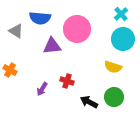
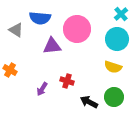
gray triangle: moved 1 px up
cyan circle: moved 6 px left
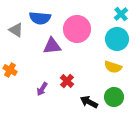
red cross: rotated 24 degrees clockwise
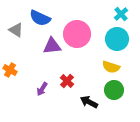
blue semicircle: rotated 20 degrees clockwise
pink circle: moved 5 px down
yellow semicircle: moved 2 px left
green circle: moved 7 px up
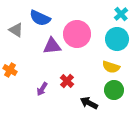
black arrow: moved 1 px down
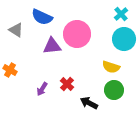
blue semicircle: moved 2 px right, 1 px up
cyan circle: moved 7 px right
red cross: moved 3 px down
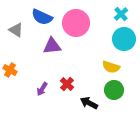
pink circle: moved 1 px left, 11 px up
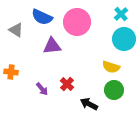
pink circle: moved 1 px right, 1 px up
orange cross: moved 1 px right, 2 px down; rotated 24 degrees counterclockwise
purple arrow: rotated 72 degrees counterclockwise
black arrow: moved 1 px down
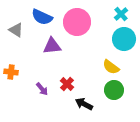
yellow semicircle: rotated 18 degrees clockwise
black arrow: moved 5 px left
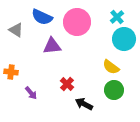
cyan cross: moved 4 px left, 3 px down
purple arrow: moved 11 px left, 4 px down
